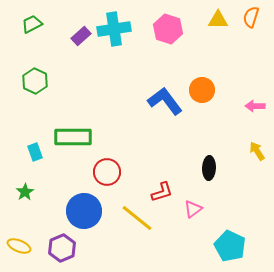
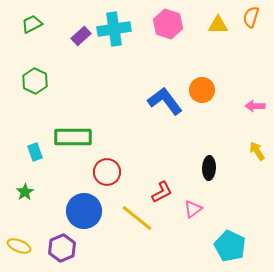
yellow triangle: moved 5 px down
pink hexagon: moved 5 px up
red L-shape: rotated 10 degrees counterclockwise
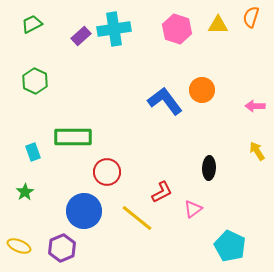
pink hexagon: moved 9 px right, 5 px down
cyan rectangle: moved 2 px left
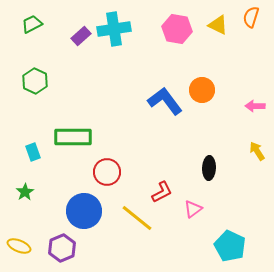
yellow triangle: rotated 25 degrees clockwise
pink hexagon: rotated 8 degrees counterclockwise
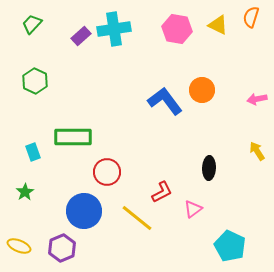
green trapezoid: rotated 20 degrees counterclockwise
pink arrow: moved 2 px right, 7 px up; rotated 12 degrees counterclockwise
